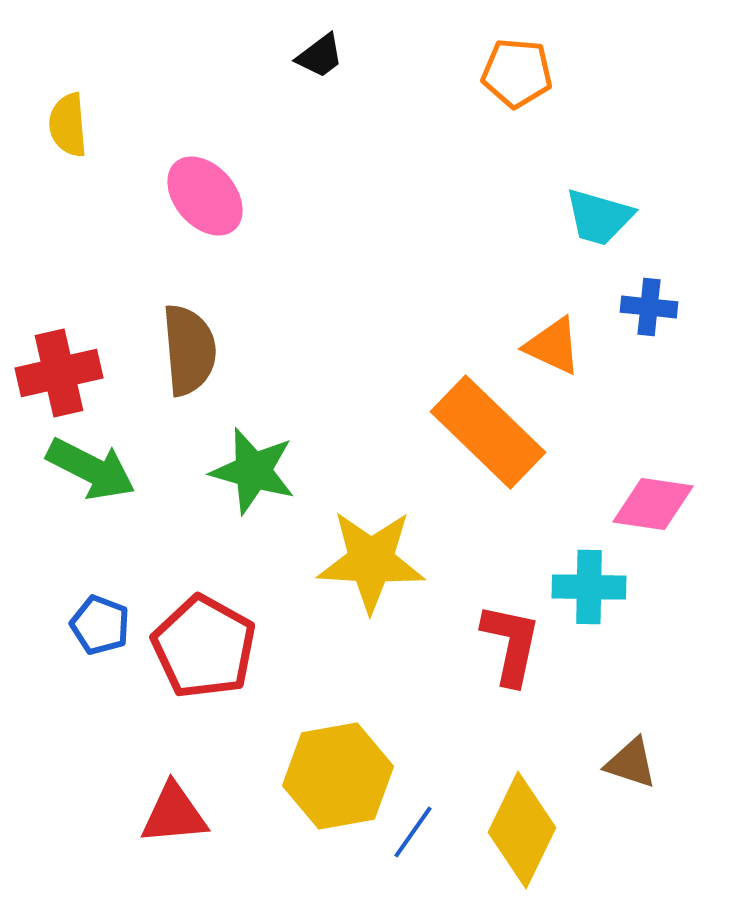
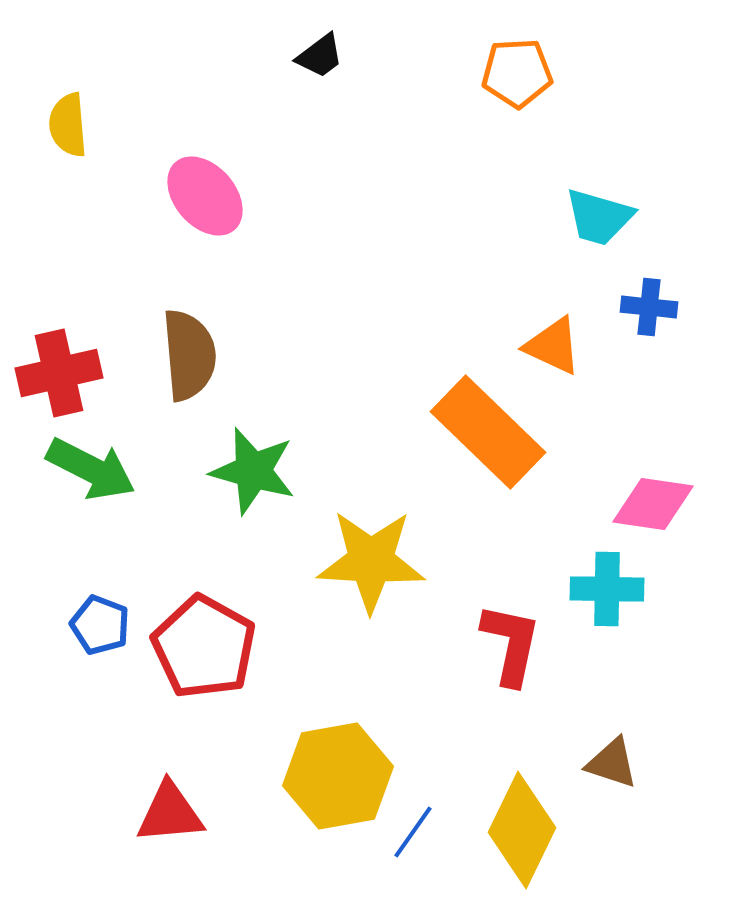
orange pentagon: rotated 8 degrees counterclockwise
brown semicircle: moved 5 px down
cyan cross: moved 18 px right, 2 px down
brown triangle: moved 19 px left
red triangle: moved 4 px left, 1 px up
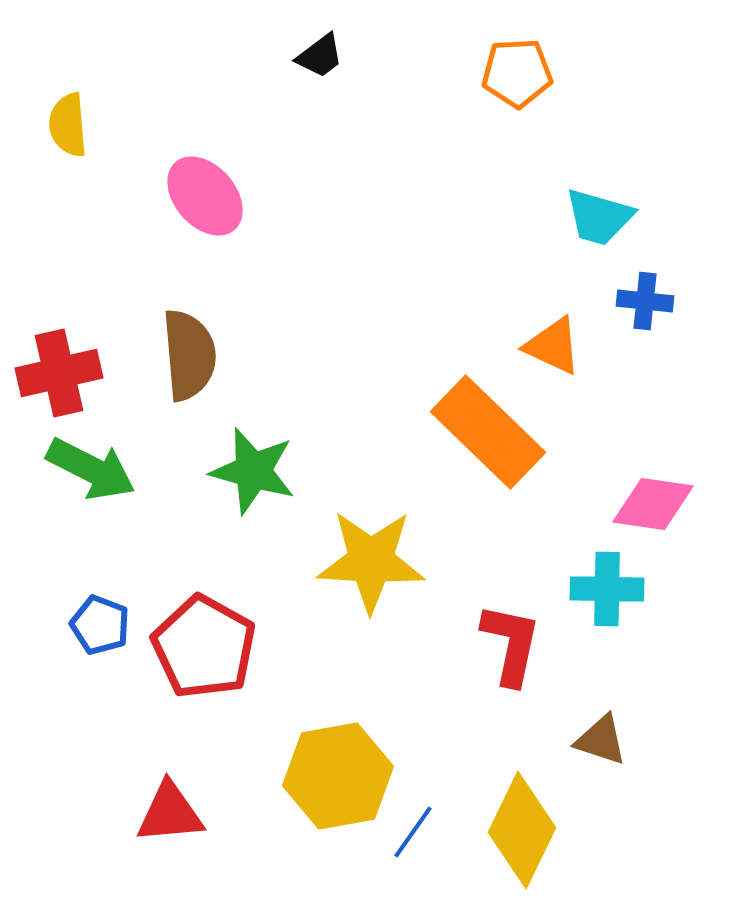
blue cross: moved 4 px left, 6 px up
brown triangle: moved 11 px left, 23 px up
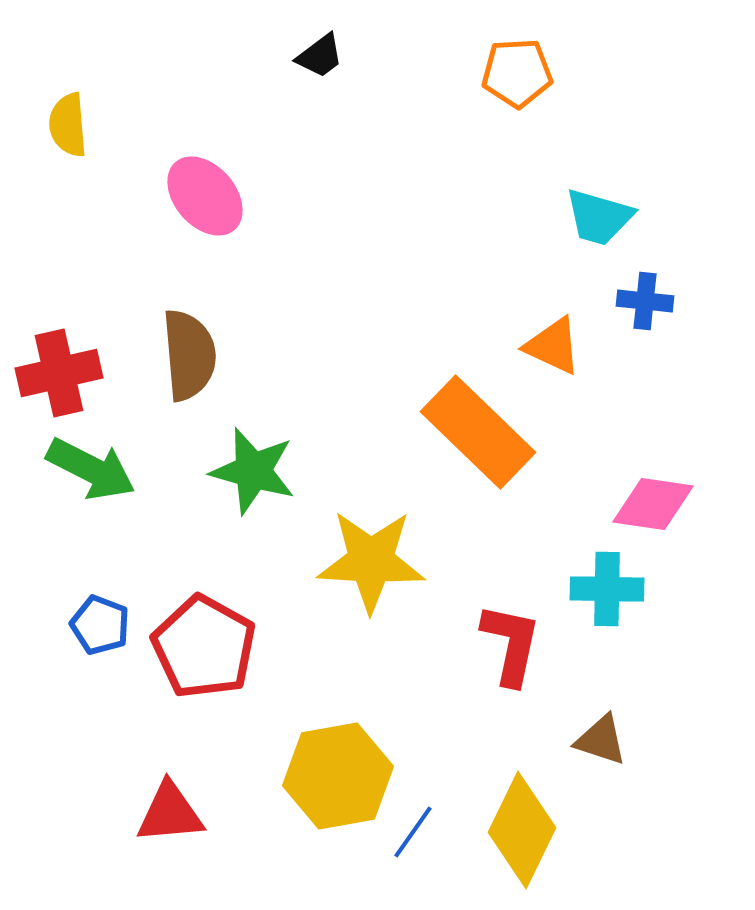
orange rectangle: moved 10 px left
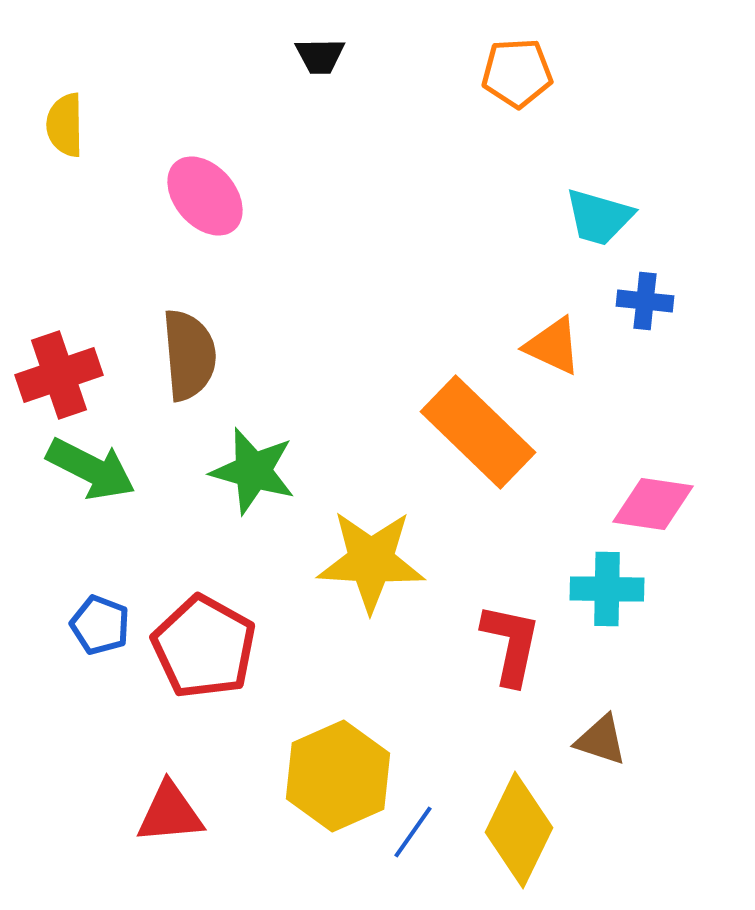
black trapezoid: rotated 36 degrees clockwise
yellow semicircle: moved 3 px left; rotated 4 degrees clockwise
red cross: moved 2 px down; rotated 6 degrees counterclockwise
yellow hexagon: rotated 14 degrees counterclockwise
yellow diamond: moved 3 px left
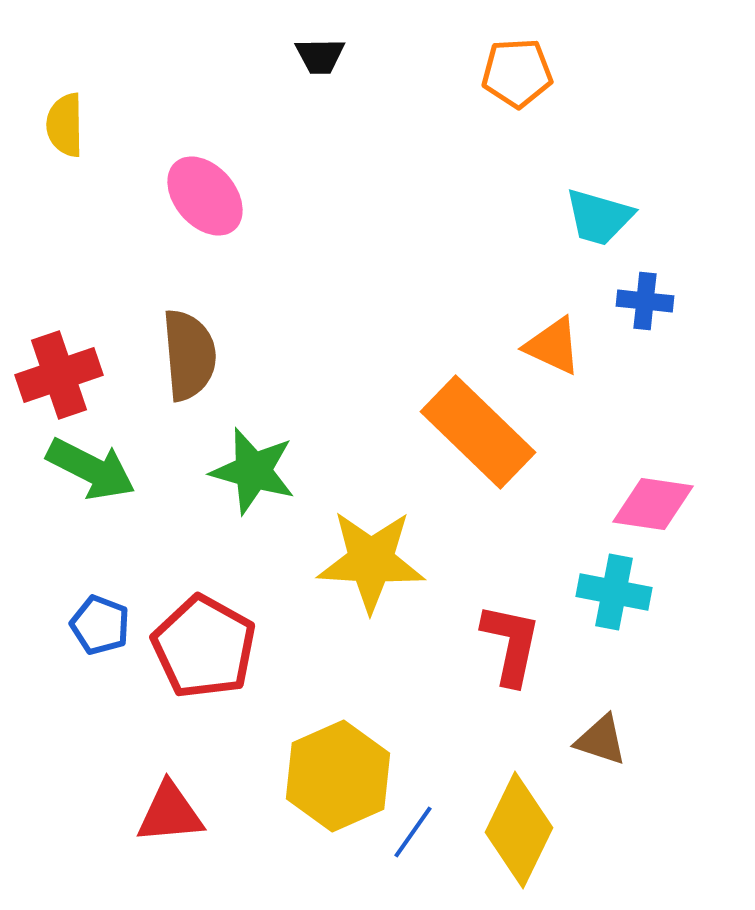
cyan cross: moved 7 px right, 3 px down; rotated 10 degrees clockwise
